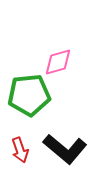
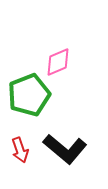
pink diamond: rotated 8 degrees counterclockwise
green pentagon: rotated 15 degrees counterclockwise
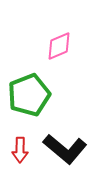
pink diamond: moved 1 px right, 16 px up
red arrow: rotated 20 degrees clockwise
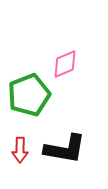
pink diamond: moved 6 px right, 18 px down
black L-shape: rotated 30 degrees counterclockwise
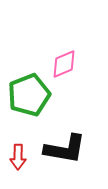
pink diamond: moved 1 px left
red arrow: moved 2 px left, 7 px down
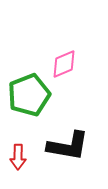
black L-shape: moved 3 px right, 3 px up
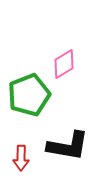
pink diamond: rotated 8 degrees counterclockwise
red arrow: moved 3 px right, 1 px down
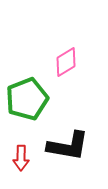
pink diamond: moved 2 px right, 2 px up
green pentagon: moved 2 px left, 4 px down
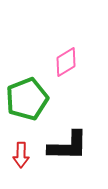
black L-shape: rotated 9 degrees counterclockwise
red arrow: moved 3 px up
